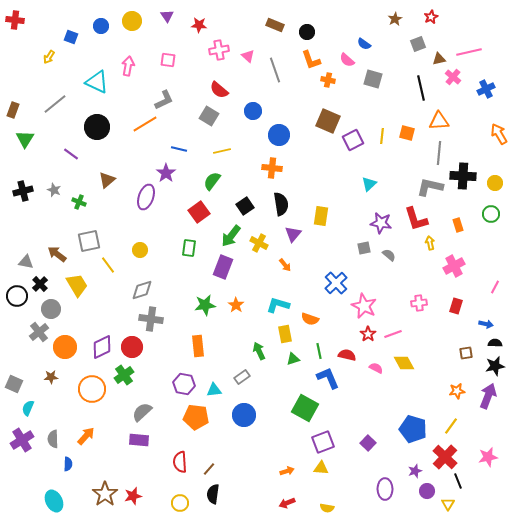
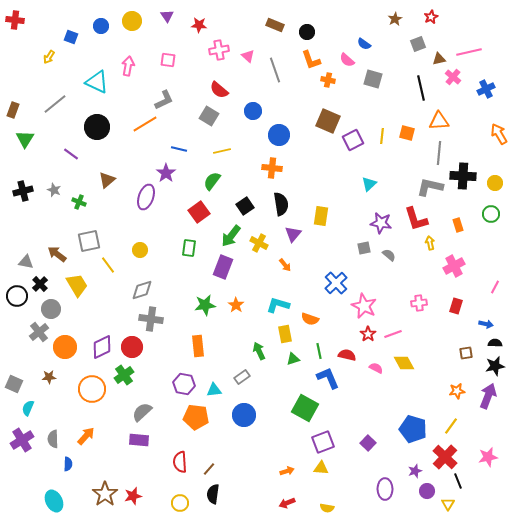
brown star at (51, 377): moved 2 px left
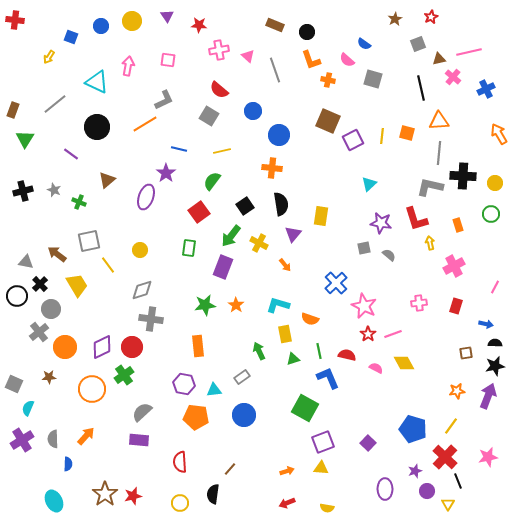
brown line at (209, 469): moved 21 px right
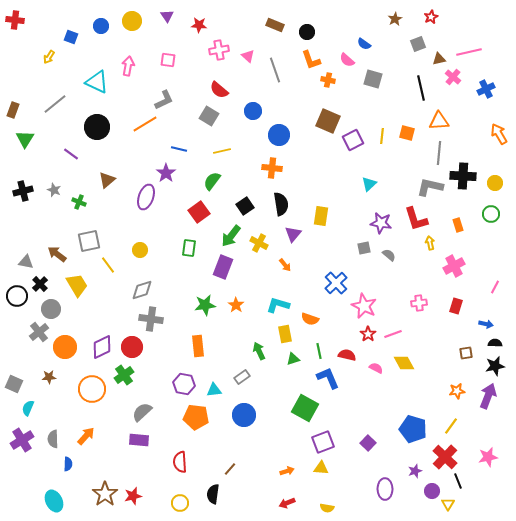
purple circle at (427, 491): moved 5 px right
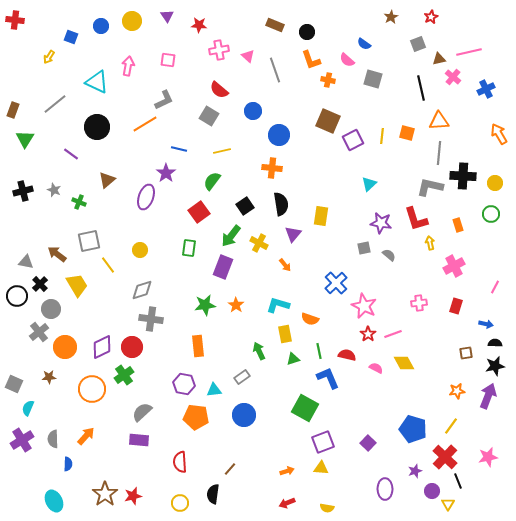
brown star at (395, 19): moved 4 px left, 2 px up
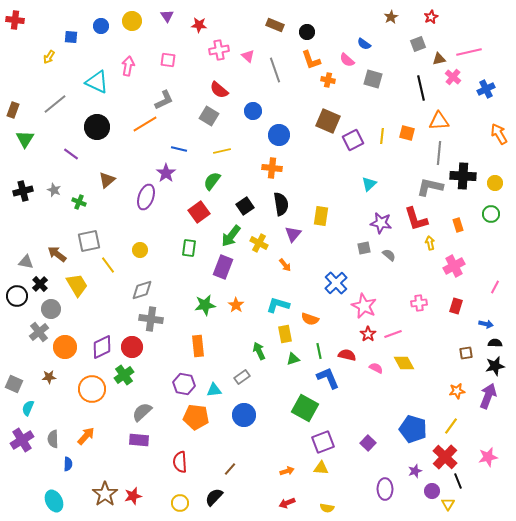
blue square at (71, 37): rotated 16 degrees counterclockwise
black semicircle at (213, 494): moved 1 px right, 3 px down; rotated 36 degrees clockwise
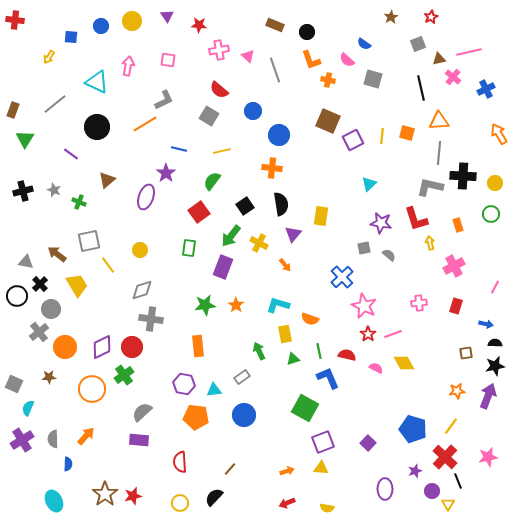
blue cross at (336, 283): moved 6 px right, 6 px up
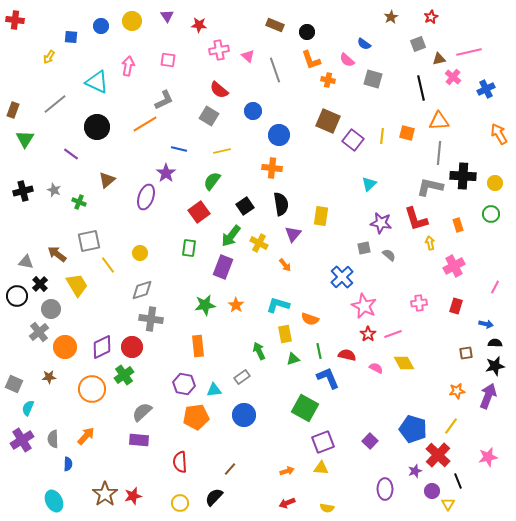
purple square at (353, 140): rotated 25 degrees counterclockwise
yellow circle at (140, 250): moved 3 px down
orange pentagon at (196, 417): rotated 15 degrees counterclockwise
purple square at (368, 443): moved 2 px right, 2 px up
red cross at (445, 457): moved 7 px left, 2 px up
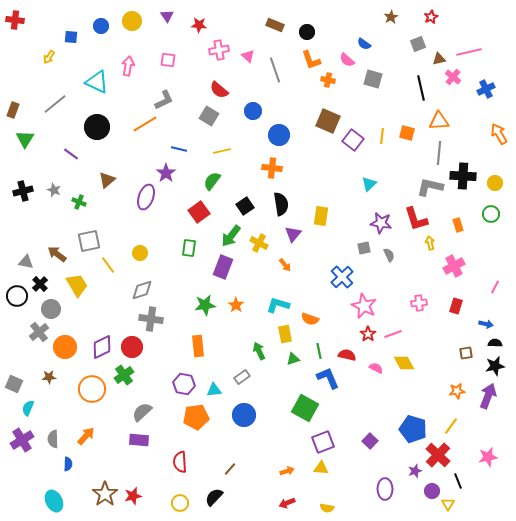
gray semicircle at (389, 255): rotated 24 degrees clockwise
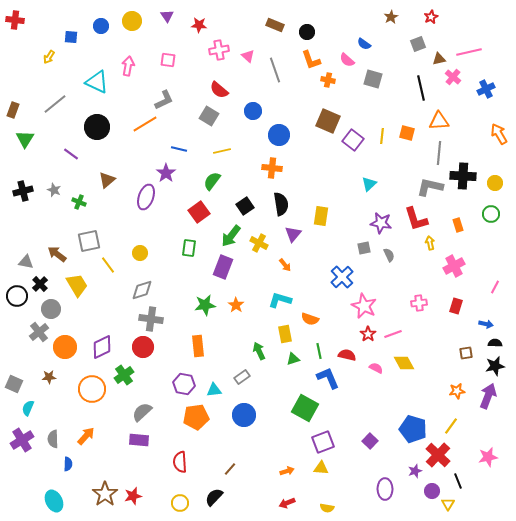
cyan L-shape at (278, 305): moved 2 px right, 5 px up
red circle at (132, 347): moved 11 px right
